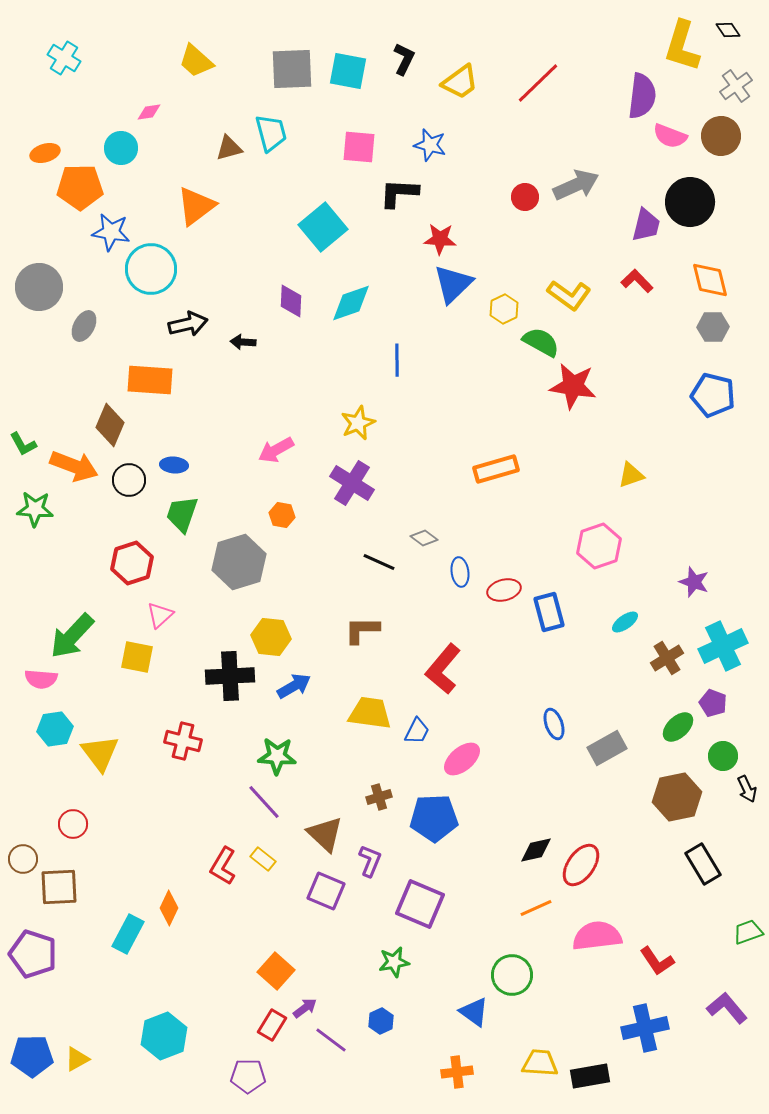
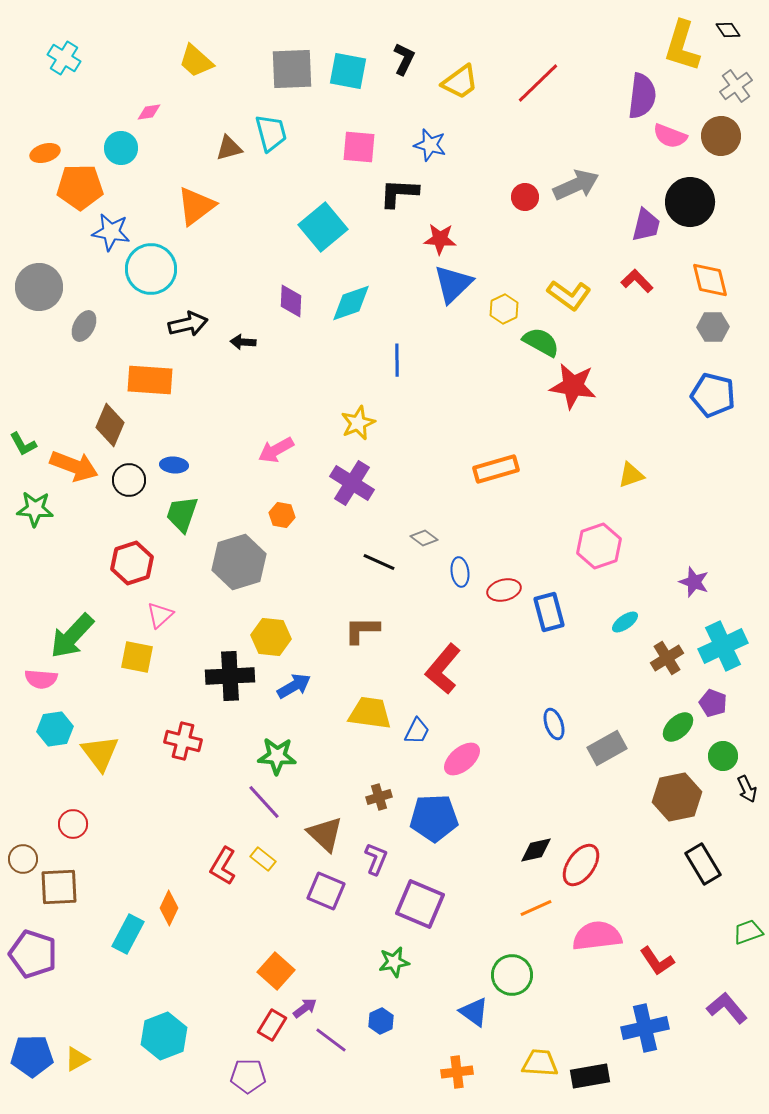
purple L-shape at (370, 861): moved 6 px right, 2 px up
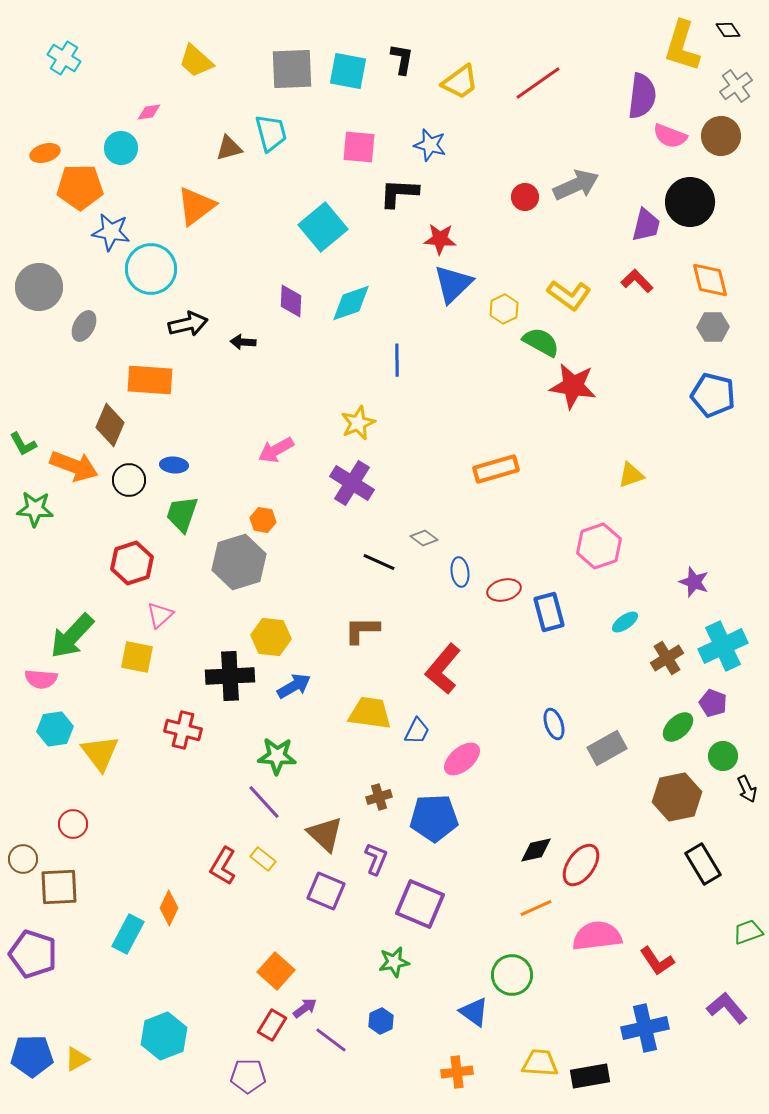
black L-shape at (404, 59): moved 2 px left; rotated 16 degrees counterclockwise
red line at (538, 83): rotated 9 degrees clockwise
orange hexagon at (282, 515): moved 19 px left, 5 px down
red cross at (183, 741): moved 11 px up
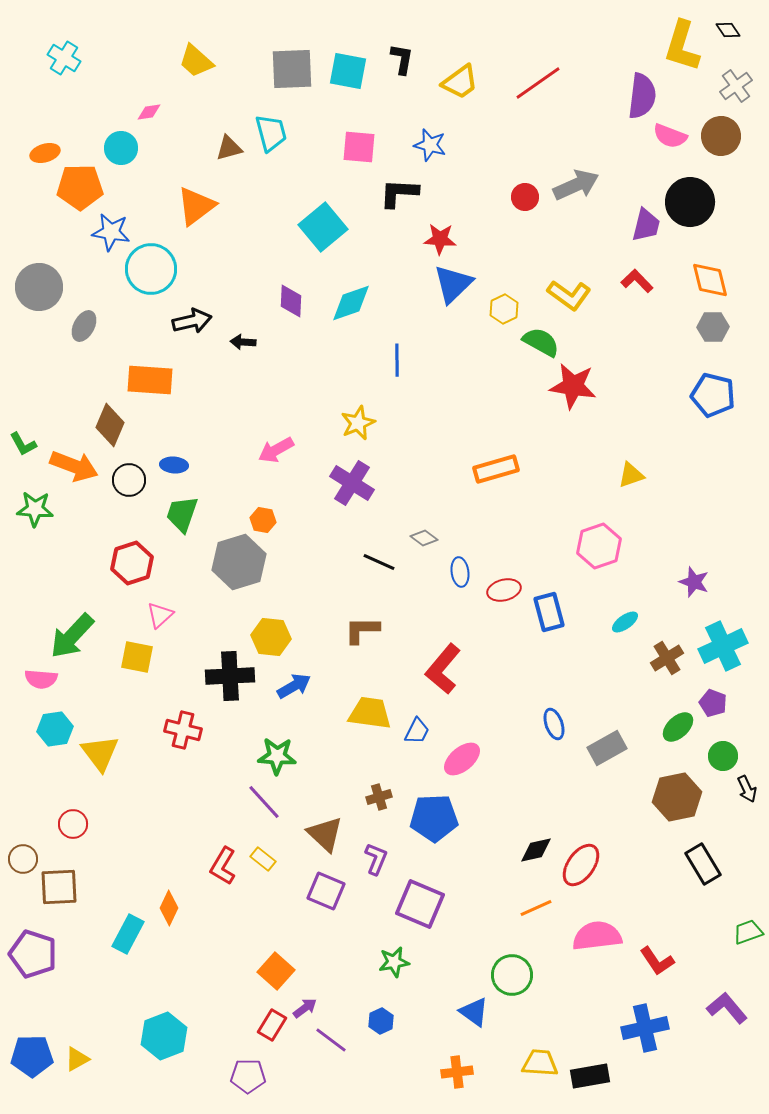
black arrow at (188, 324): moved 4 px right, 3 px up
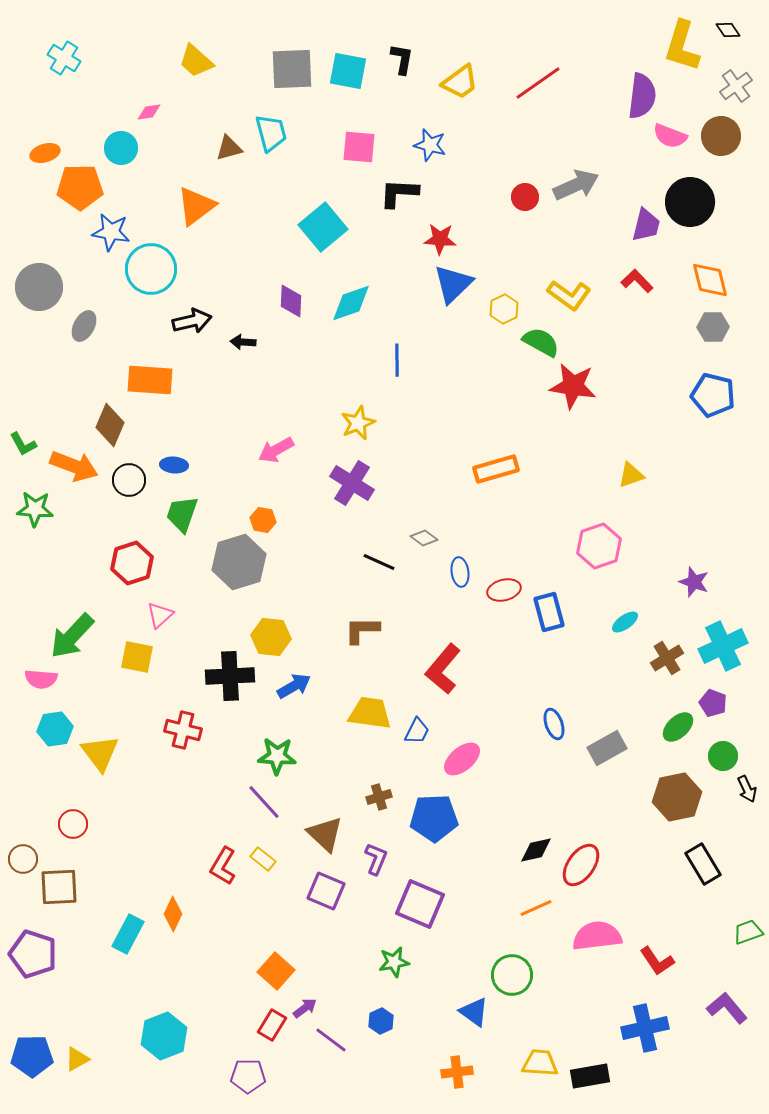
orange diamond at (169, 908): moved 4 px right, 6 px down
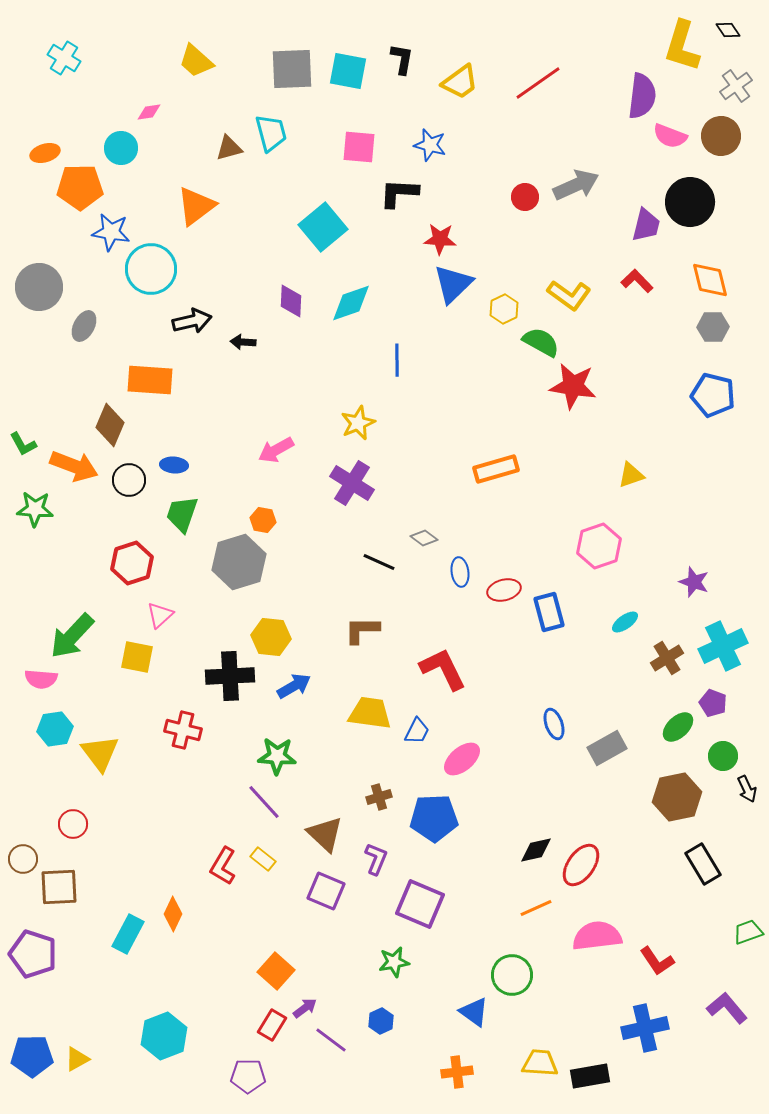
red L-shape at (443, 669): rotated 114 degrees clockwise
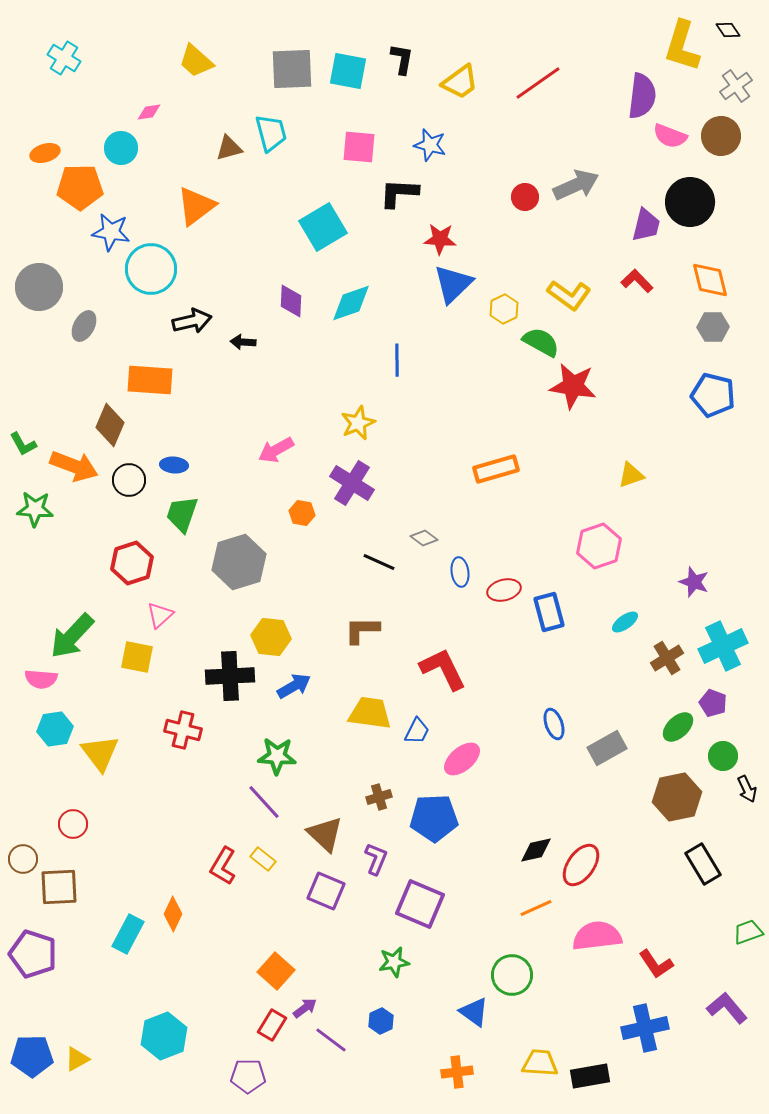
cyan square at (323, 227): rotated 9 degrees clockwise
orange hexagon at (263, 520): moved 39 px right, 7 px up
red L-shape at (657, 961): moved 1 px left, 3 px down
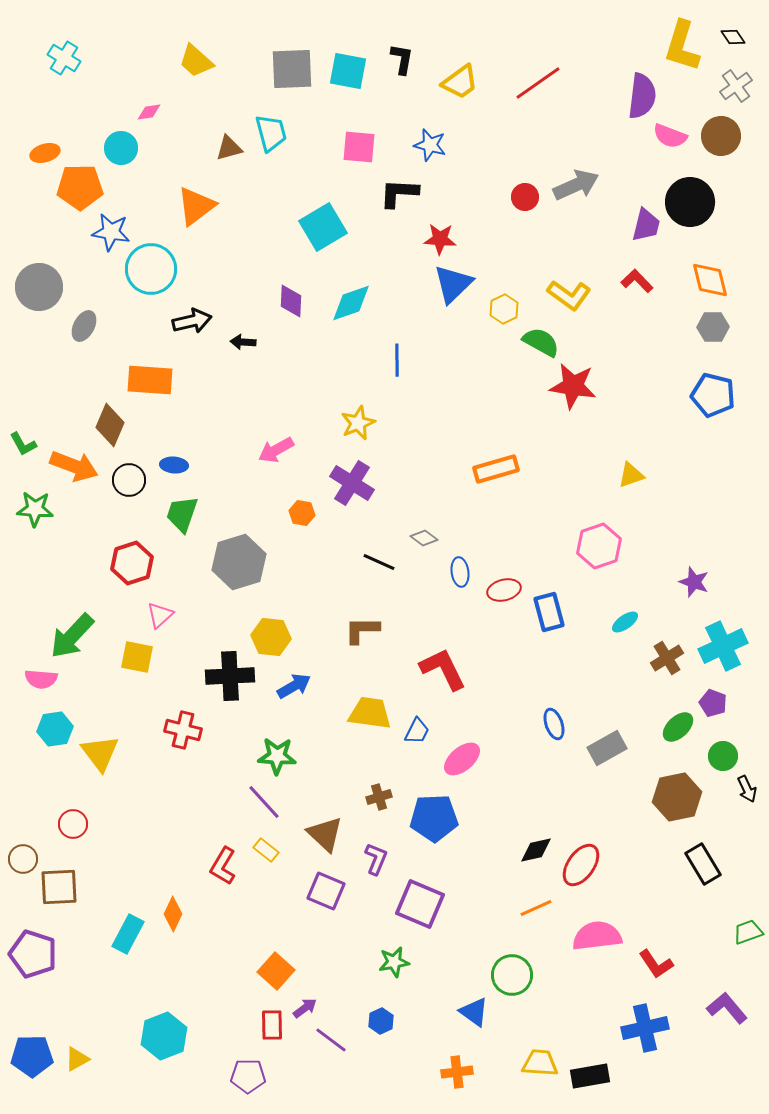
black diamond at (728, 30): moved 5 px right, 7 px down
yellow rectangle at (263, 859): moved 3 px right, 9 px up
red rectangle at (272, 1025): rotated 32 degrees counterclockwise
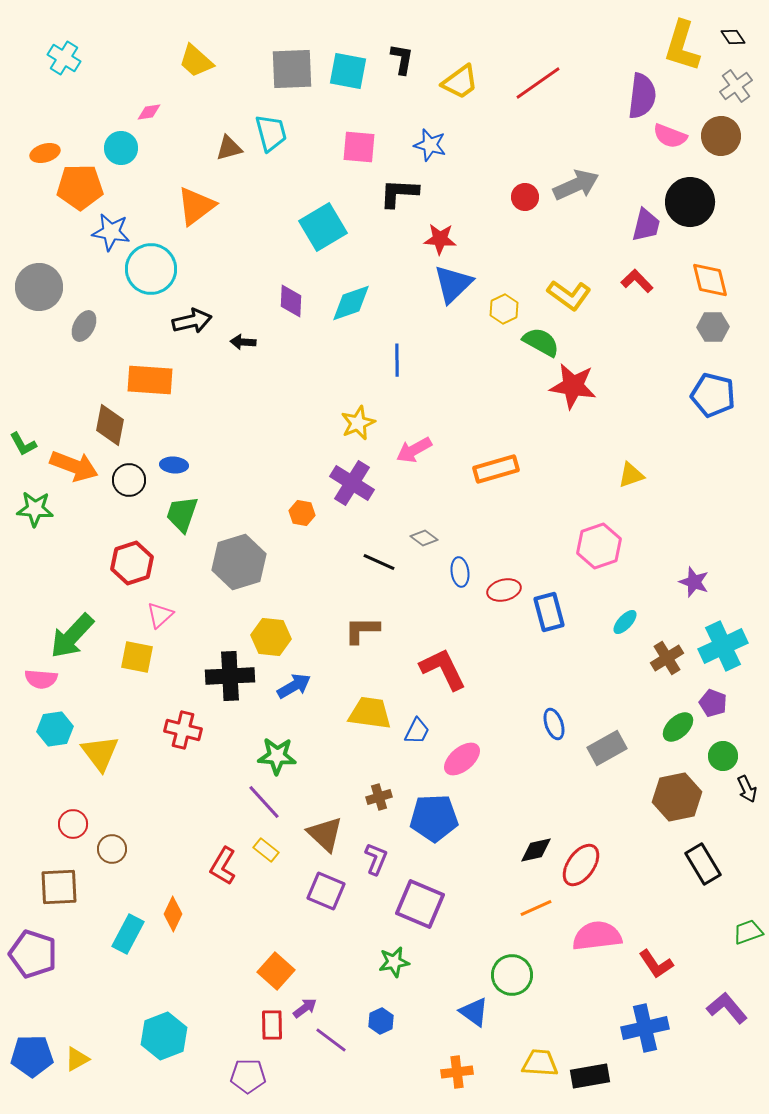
brown diamond at (110, 425): rotated 12 degrees counterclockwise
pink arrow at (276, 450): moved 138 px right
cyan ellipse at (625, 622): rotated 12 degrees counterclockwise
brown circle at (23, 859): moved 89 px right, 10 px up
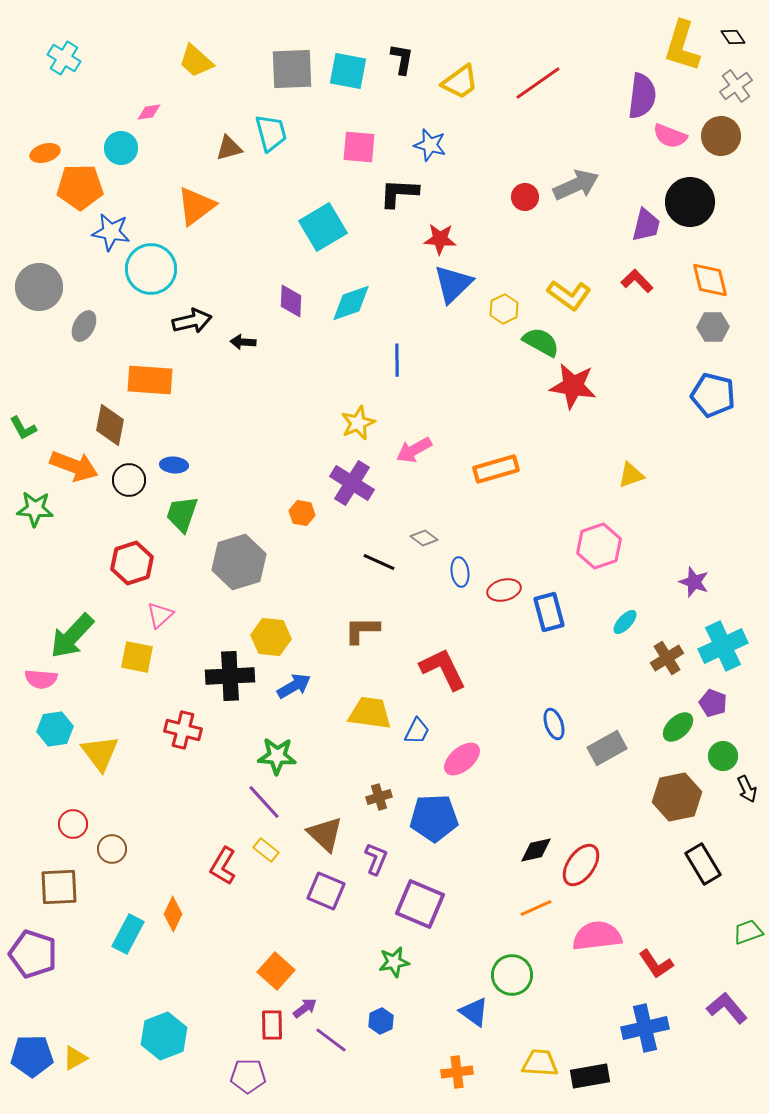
green L-shape at (23, 444): moved 16 px up
yellow triangle at (77, 1059): moved 2 px left, 1 px up
